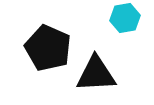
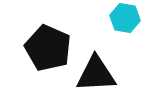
cyan hexagon: rotated 20 degrees clockwise
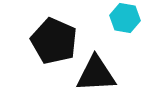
black pentagon: moved 6 px right, 7 px up
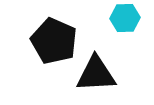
cyan hexagon: rotated 12 degrees counterclockwise
